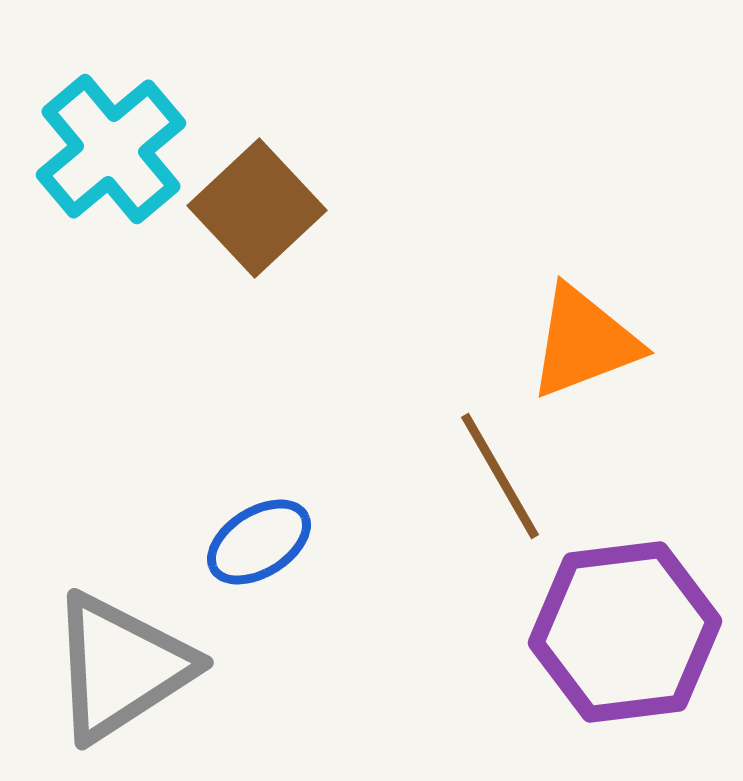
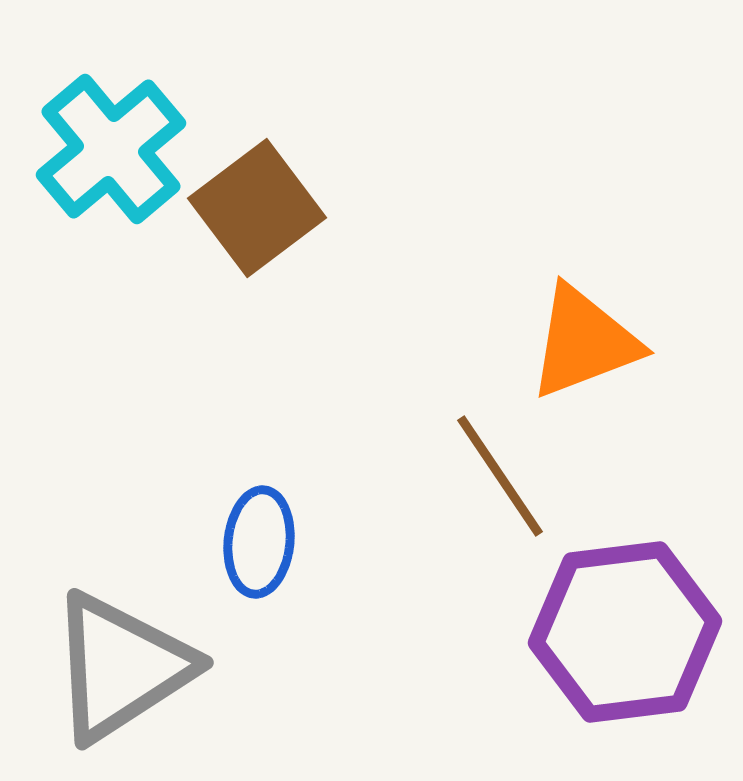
brown square: rotated 6 degrees clockwise
brown line: rotated 4 degrees counterclockwise
blue ellipse: rotated 52 degrees counterclockwise
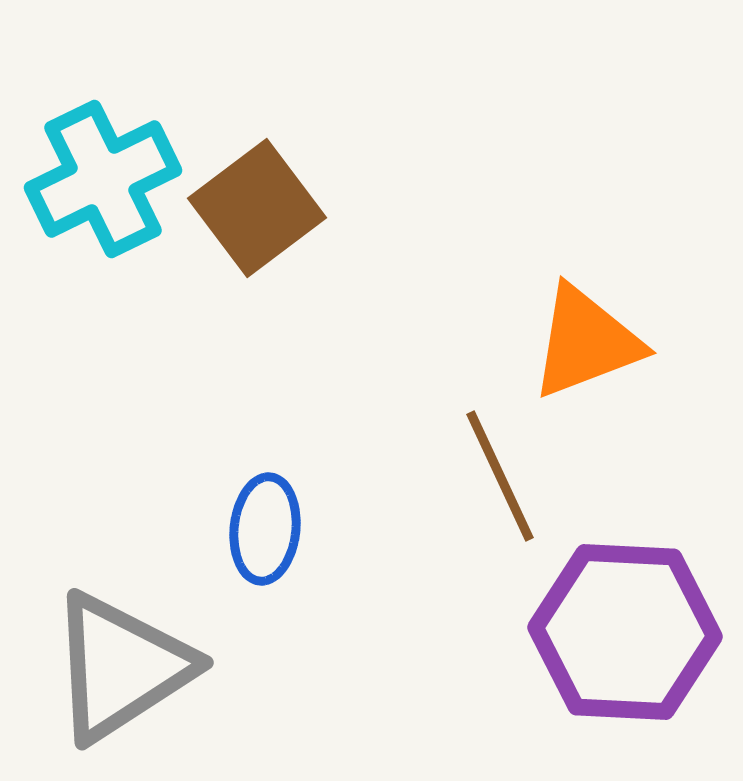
cyan cross: moved 8 px left, 30 px down; rotated 14 degrees clockwise
orange triangle: moved 2 px right
brown line: rotated 9 degrees clockwise
blue ellipse: moved 6 px right, 13 px up
purple hexagon: rotated 10 degrees clockwise
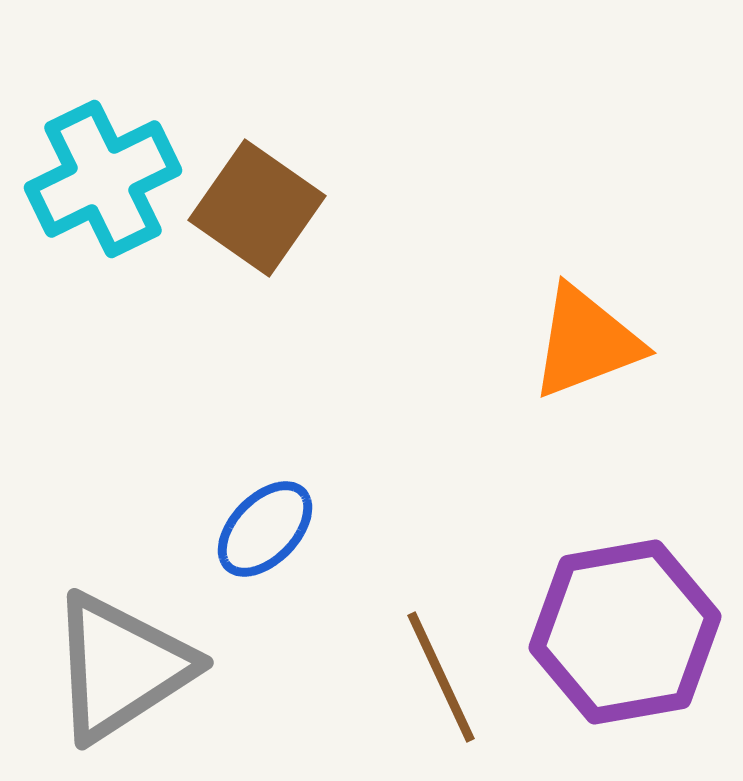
brown square: rotated 18 degrees counterclockwise
brown line: moved 59 px left, 201 px down
blue ellipse: rotated 38 degrees clockwise
purple hexagon: rotated 13 degrees counterclockwise
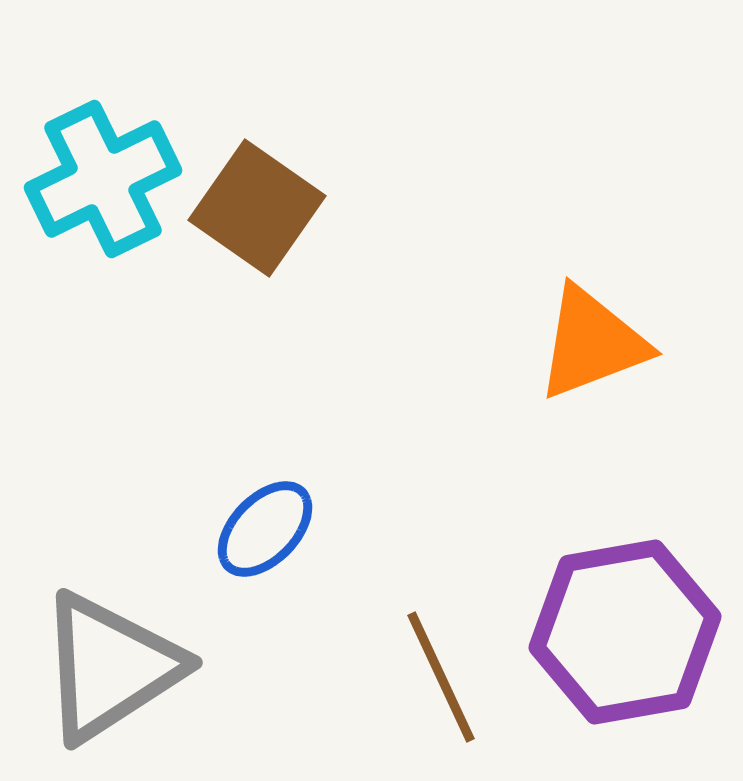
orange triangle: moved 6 px right, 1 px down
gray triangle: moved 11 px left
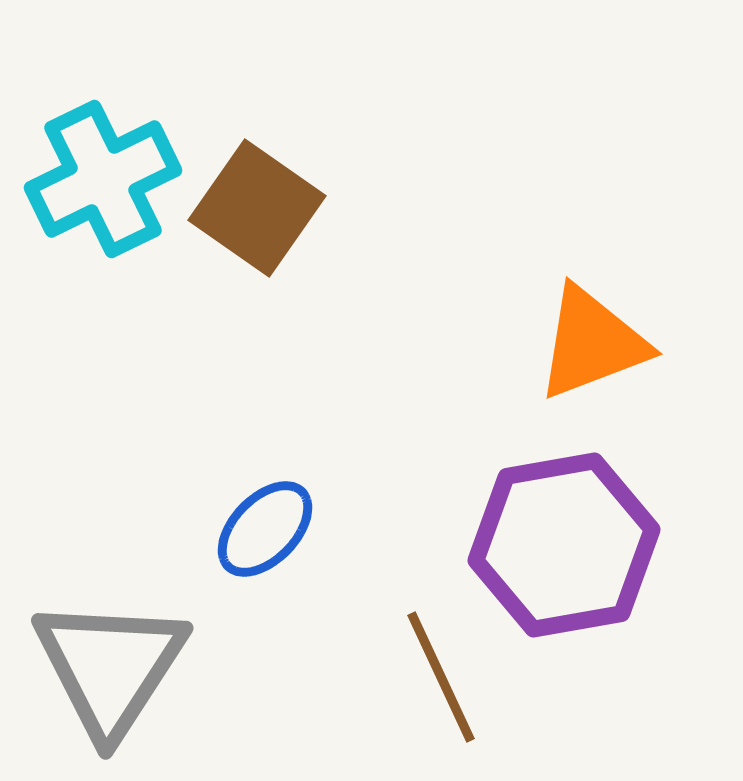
purple hexagon: moved 61 px left, 87 px up
gray triangle: rotated 24 degrees counterclockwise
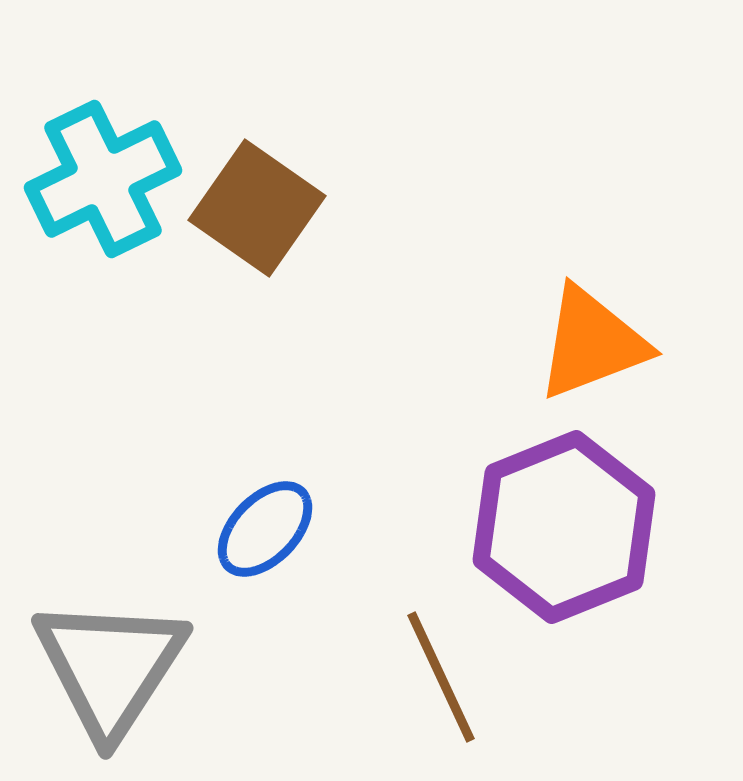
purple hexagon: moved 18 px up; rotated 12 degrees counterclockwise
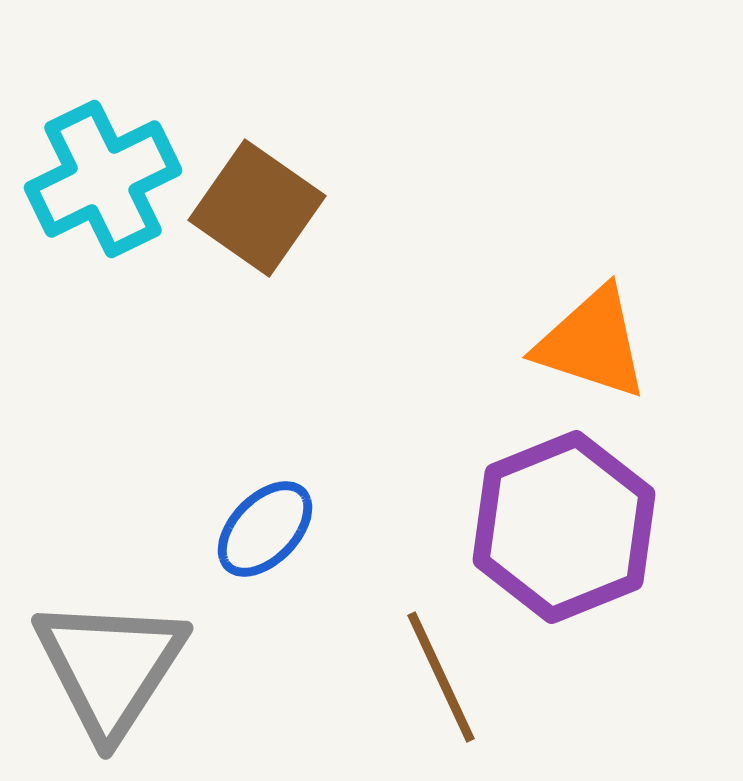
orange triangle: rotated 39 degrees clockwise
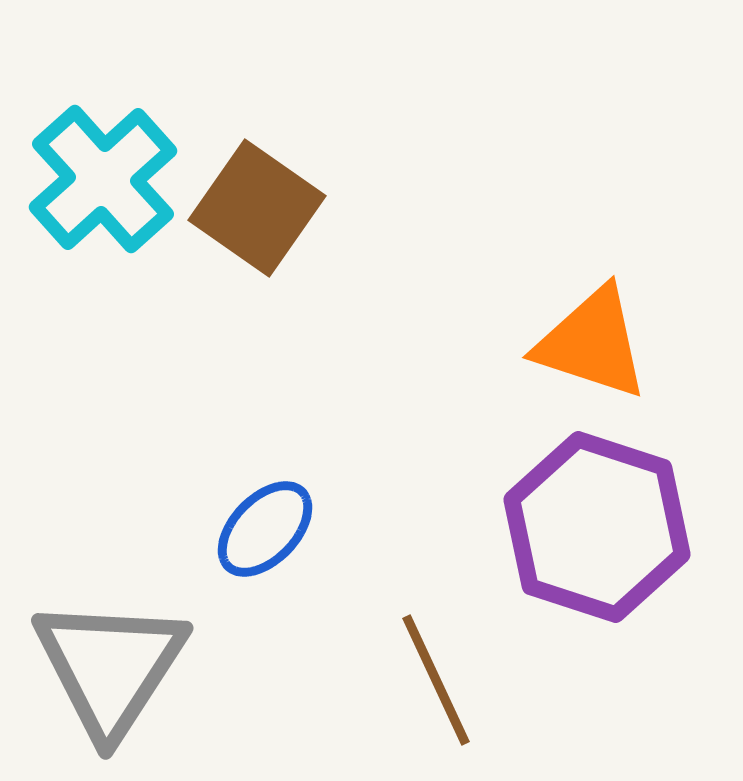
cyan cross: rotated 16 degrees counterclockwise
purple hexagon: moved 33 px right; rotated 20 degrees counterclockwise
brown line: moved 5 px left, 3 px down
